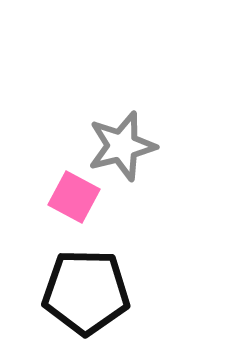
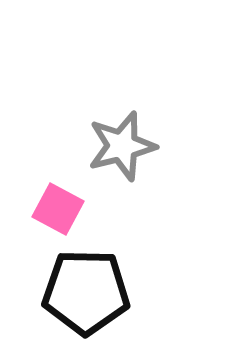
pink square: moved 16 px left, 12 px down
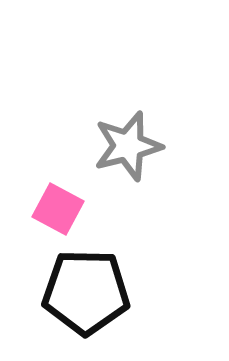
gray star: moved 6 px right
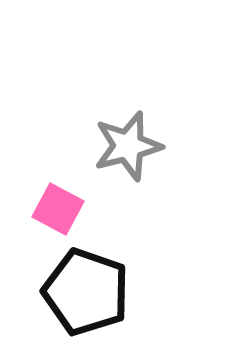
black pentagon: rotated 18 degrees clockwise
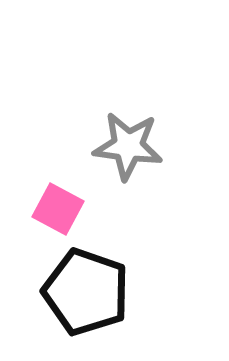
gray star: rotated 22 degrees clockwise
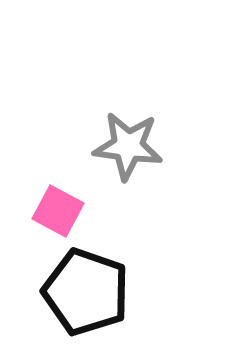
pink square: moved 2 px down
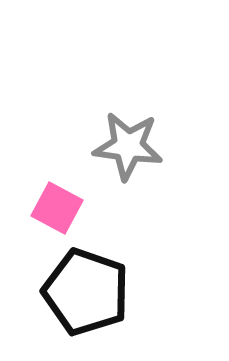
pink square: moved 1 px left, 3 px up
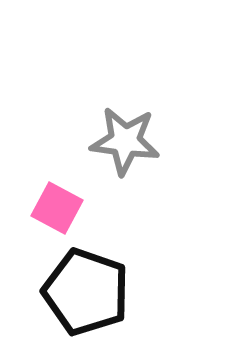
gray star: moved 3 px left, 5 px up
